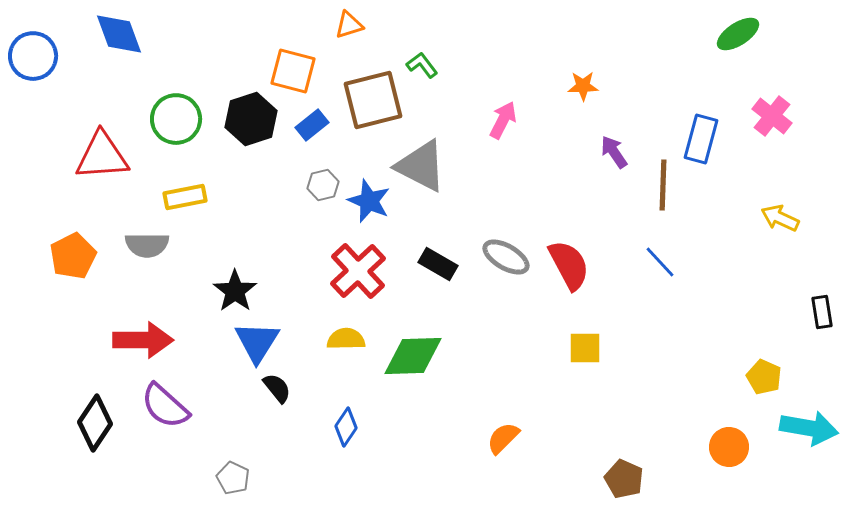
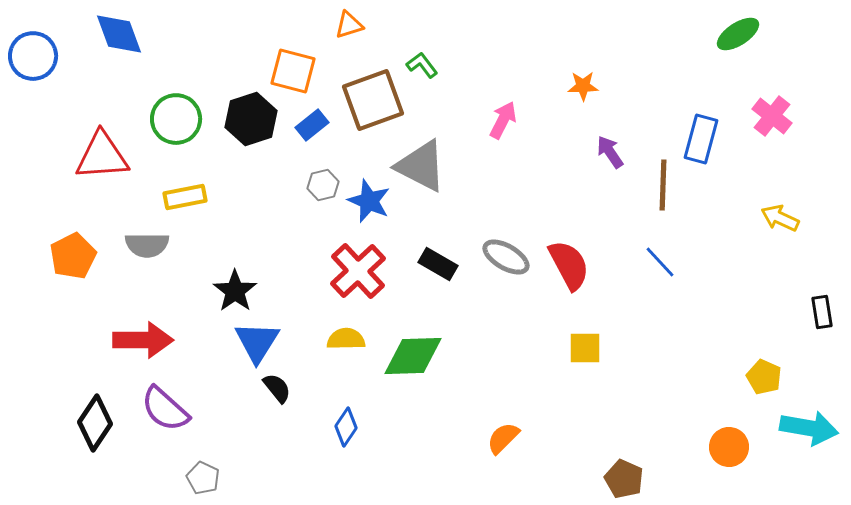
brown square at (373, 100): rotated 6 degrees counterclockwise
purple arrow at (614, 152): moved 4 px left
purple semicircle at (165, 406): moved 3 px down
gray pentagon at (233, 478): moved 30 px left
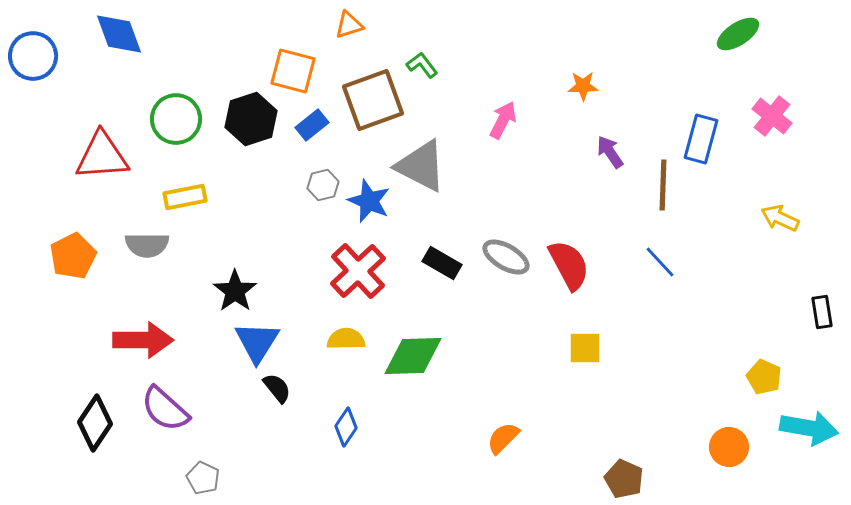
black rectangle at (438, 264): moved 4 px right, 1 px up
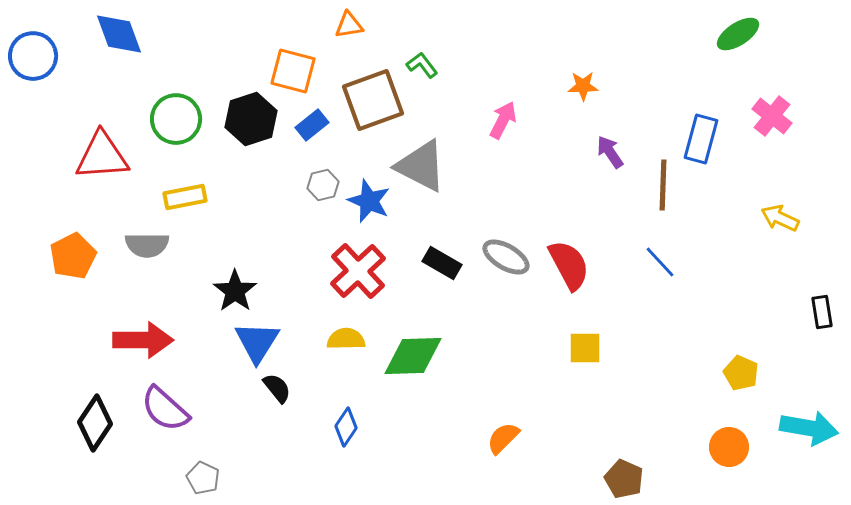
orange triangle at (349, 25): rotated 8 degrees clockwise
yellow pentagon at (764, 377): moved 23 px left, 4 px up
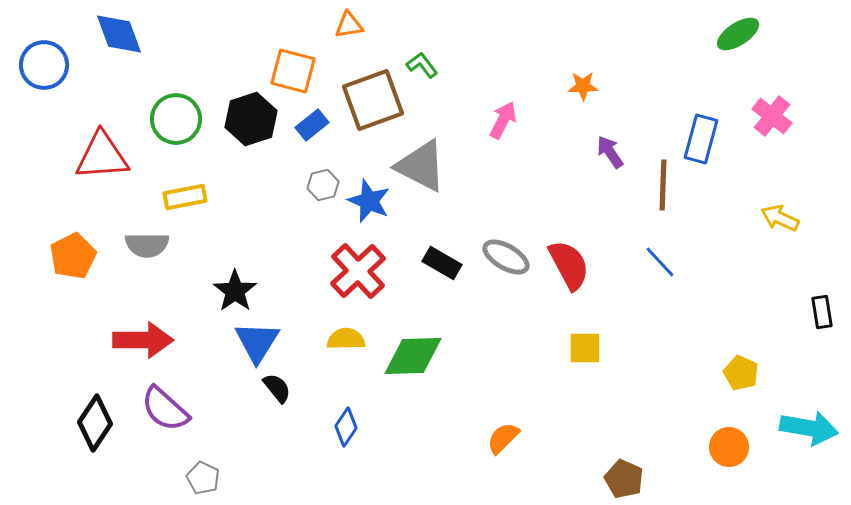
blue circle at (33, 56): moved 11 px right, 9 px down
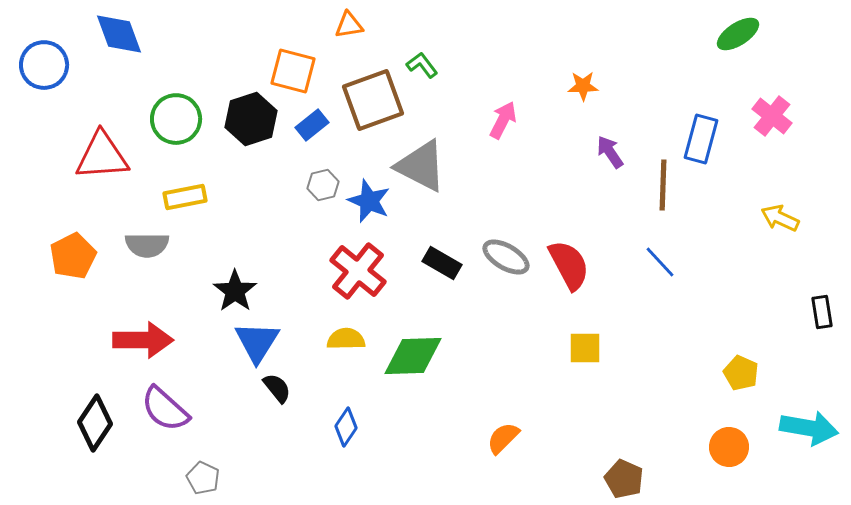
red cross at (358, 271): rotated 8 degrees counterclockwise
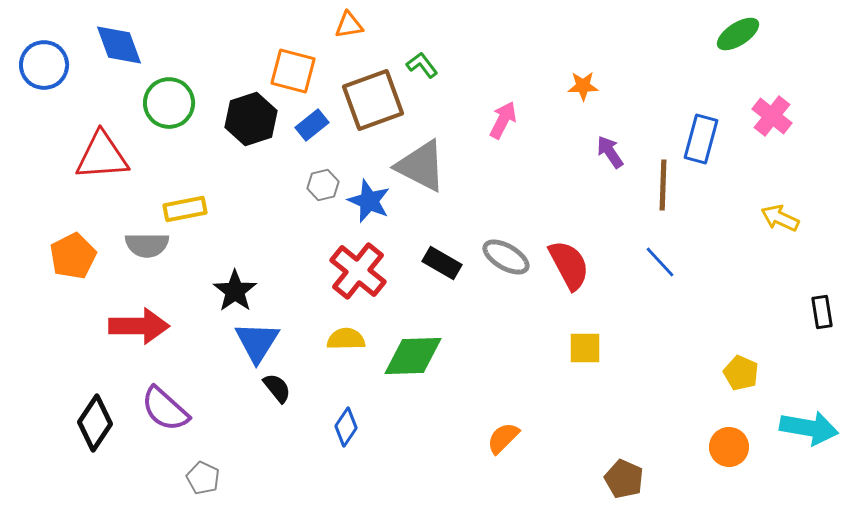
blue diamond at (119, 34): moved 11 px down
green circle at (176, 119): moved 7 px left, 16 px up
yellow rectangle at (185, 197): moved 12 px down
red arrow at (143, 340): moved 4 px left, 14 px up
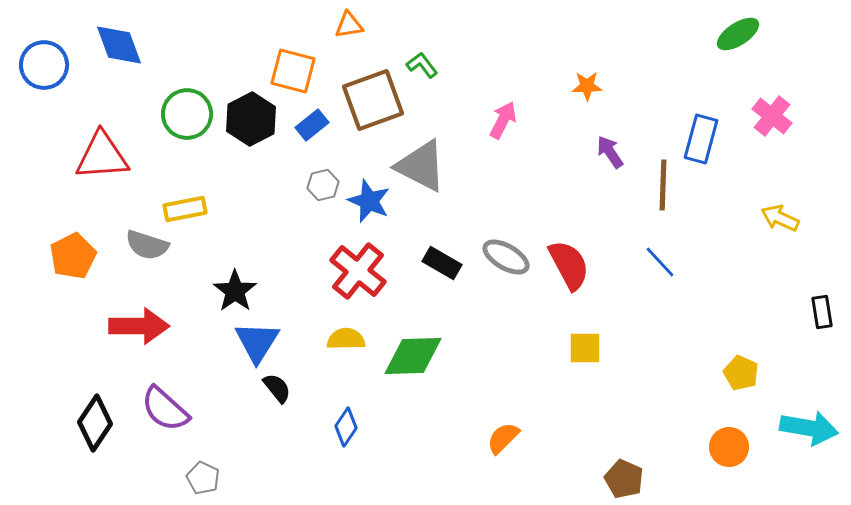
orange star at (583, 86): moved 4 px right
green circle at (169, 103): moved 18 px right, 11 px down
black hexagon at (251, 119): rotated 9 degrees counterclockwise
gray semicircle at (147, 245): rotated 18 degrees clockwise
